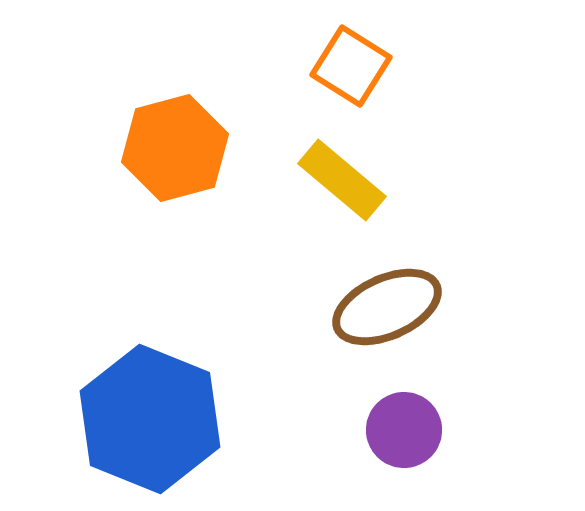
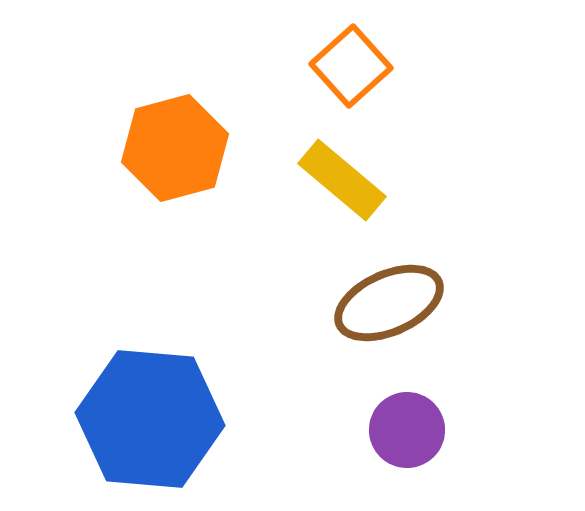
orange square: rotated 16 degrees clockwise
brown ellipse: moved 2 px right, 4 px up
blue hexagon: rotated 17 degrees counterclockwise
purple circle: moved 3 px right
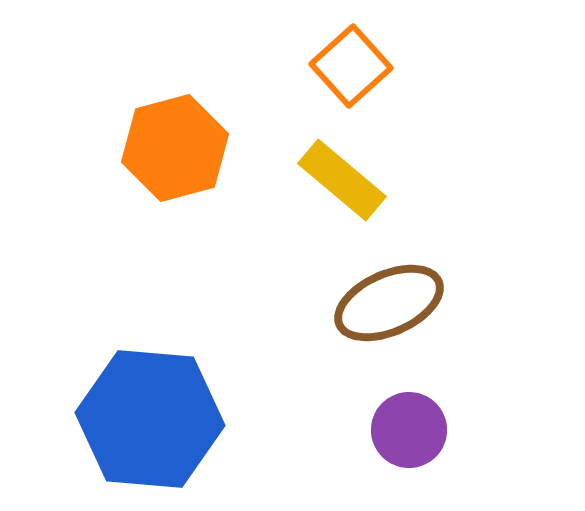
purple circle: moved 2 px right
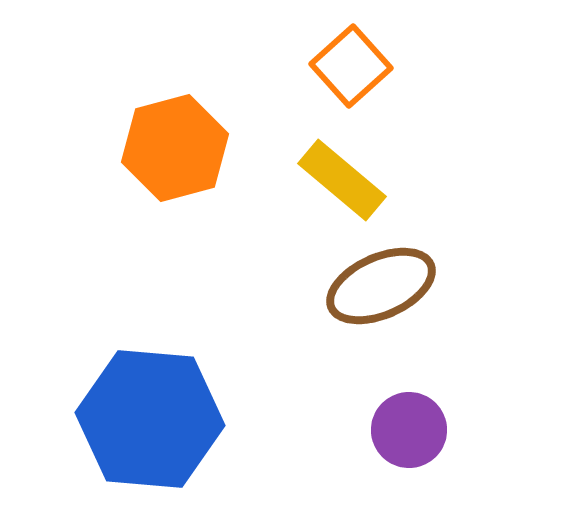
brown ellipse: moved 8 px left, 17 px up
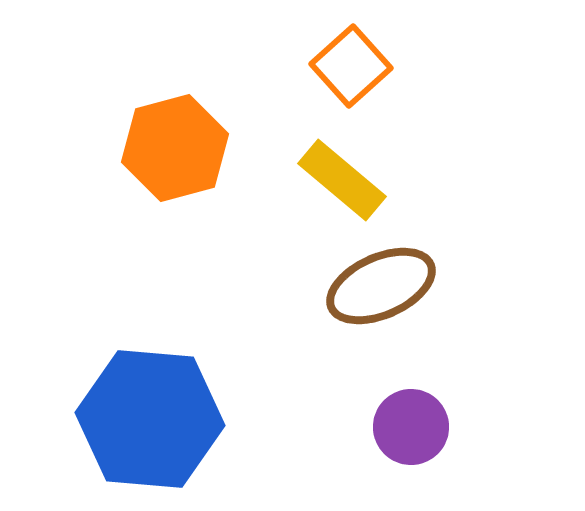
purple circle: moved 2 px right, 3 px up
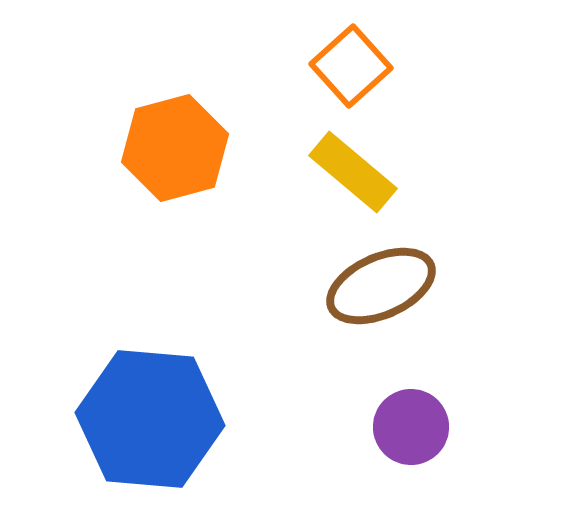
yellow rectangle: moved 11 px right, 8 px up
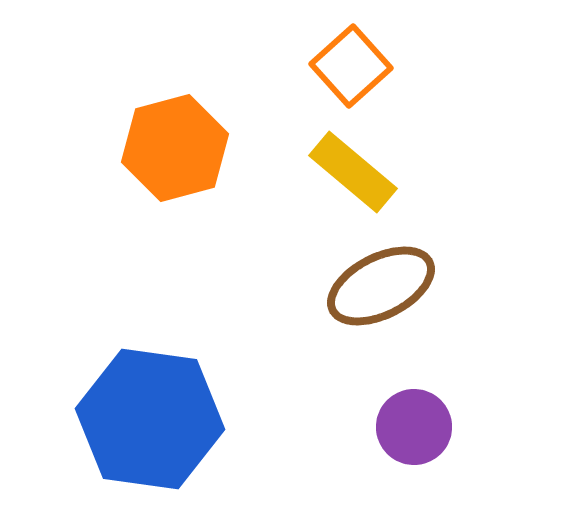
brown ellipse: rotated 3 degrees counterclockwise
blue hexagon: rotated 3 degrees clockwise
purple circle: moved 3 px right
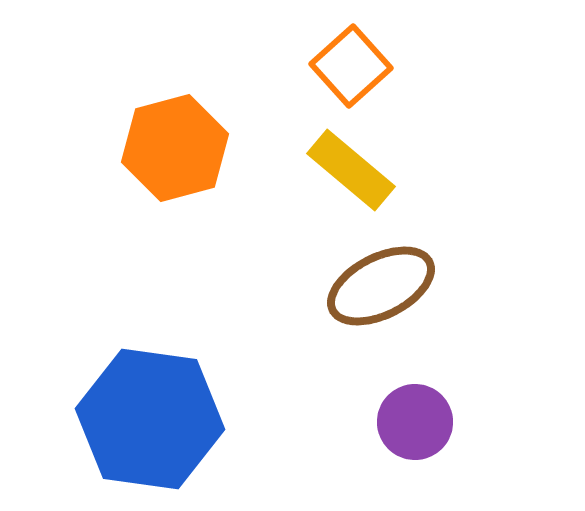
yellow rectangle: moved 2 px left, 2 px up
purple circle: moved 1 px right, 5 px up
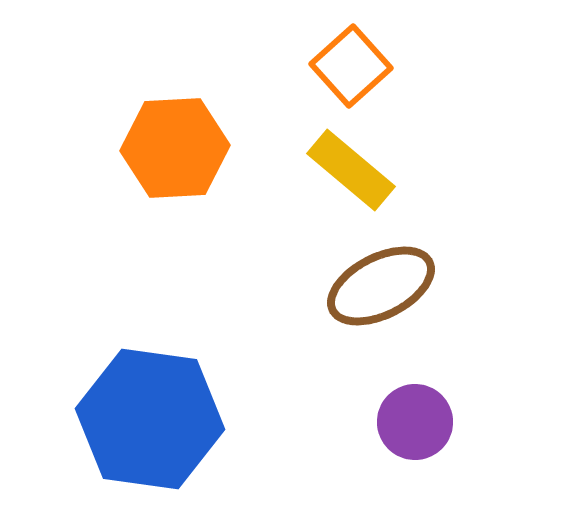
orange hexagon: rotated 12 degrees clockwise
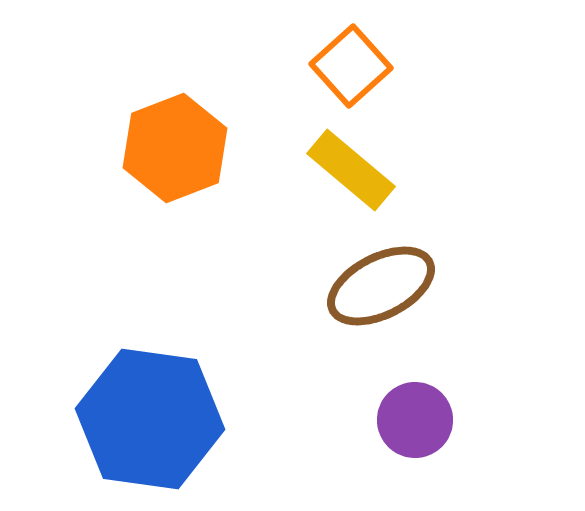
orange hexagon: rotated 18 degrees counterclockwise
purple circle: moved 2 px up
